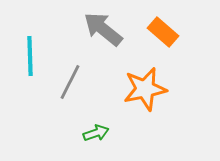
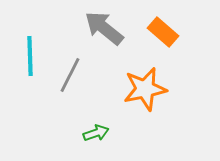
gray arrow: moved 1 px right, 1 px up
gray line: moved 7 px up
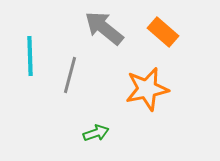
gray line: rotated 12 degrees counterclockwise
orange star: moved 2 px right
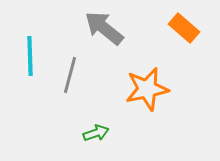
orange rectangle: moved 21 px right, 4 px up
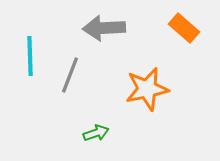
gray arrow: rotated 42 degrees counterclockwise
gray line: rotated 6 degrees clockwise
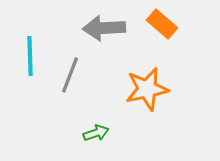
orange rectangle: moved 22 px left, 4 px up
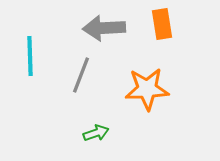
orange rectangle: rotated 40 degrees clockwise
gray line: moved 11 px right
orange star: rotated 9 degrees clockwise
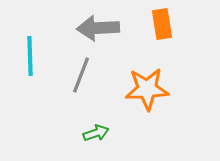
gray arrow: moved 6 px left
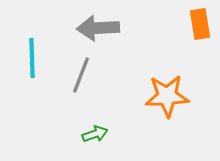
orange rectangle: moved 38 px right
cyan line: moved 2 px right, 2 px down
orange star: moved 20 px right, 7 px down
green arrow: moved 1 px left, 1 px down
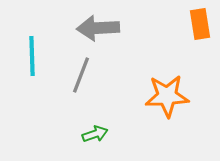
cyan line: moved 2 px up
